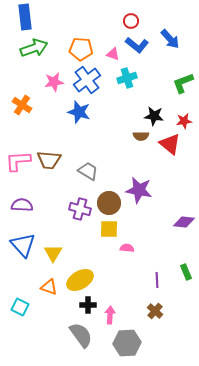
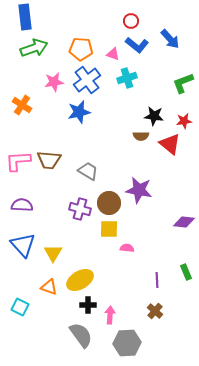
blue star: rotated 30 degrees counterclockwise
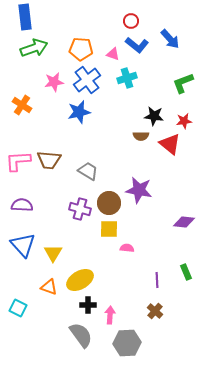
cyan square: moved 2 px left, 1 px down
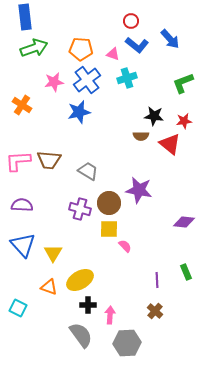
pink semicircle: moved 2 px left, 2 px up; rotated 40 degrees clockwise
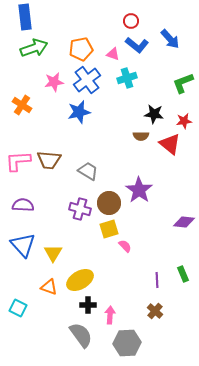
orange pentagon: rotated 15 degrees counterclockwise
black star: moved 2 px up
purple star: rotated 24 degrees clockwise
purple semicircle: moved 1 px right
yellow square: rotated 18 degrees counterclockwise
green rectangle: moved 3 px left, 2 px down
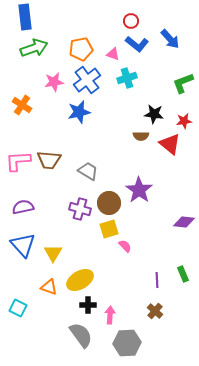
blue L-shape: moved 1 px up
purple semicircle: moved 2 px down; rotated 15 degrees counterclockwise
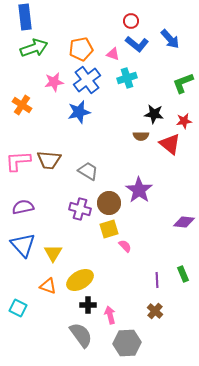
orange triangle: moved 1 px left, 1 px up
pink arrow: rotated 18 degrees counterclockwise
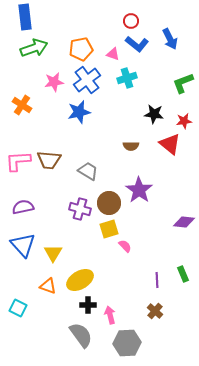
blue arrow: rotated 15 degrees clockwise
brown semicircle: moved 10 px left, 10 px down
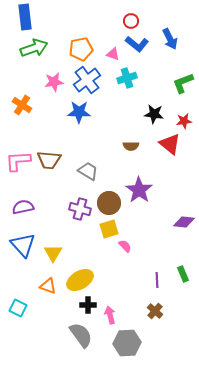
blue star: rotated 15 degrees clockwise
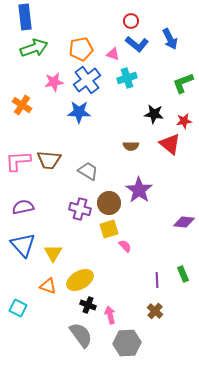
black cross: rotated 21 degrees clockwise
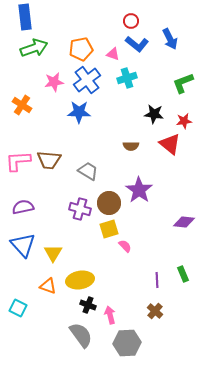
yellow ellipse: rotated 20 degrees clockwise
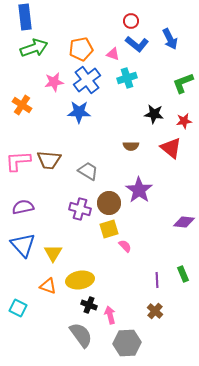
red triangle: moved 1 px right, 4 px down
black cross: moved 1 px right
